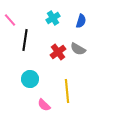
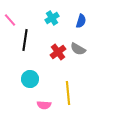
cyan cross: moved 1 px left
yellow line: moved 1 px right, 2 px down
pink semicircle: rotated 40 degrees counterclockwise
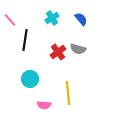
blue semicircle: moved 2 px up; rotated 56 degrees counterclockwise
gray semicircle: rotated 14 degrees counterclockwise
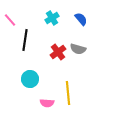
pink semicircle: moved 3 px right, 2 px up
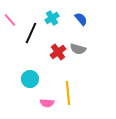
black line: moved 6 px right, 7 px up; rotated 15 degrees clockwise
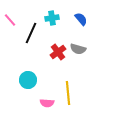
cyan cross: rotated 24 degrees clockwise
cyan circle: moved 2 px left, 1 px down
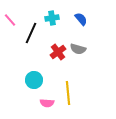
cyan circle: moved 6 px right
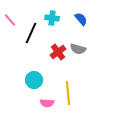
cyan cross: rotated 16 degrees clockwise
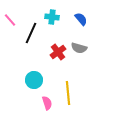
cyan cross: moved 1 px up
gray semicircle: moved 1 px right, 1 px up
pink semicircle: rotated 112 degrees counterclockwise
